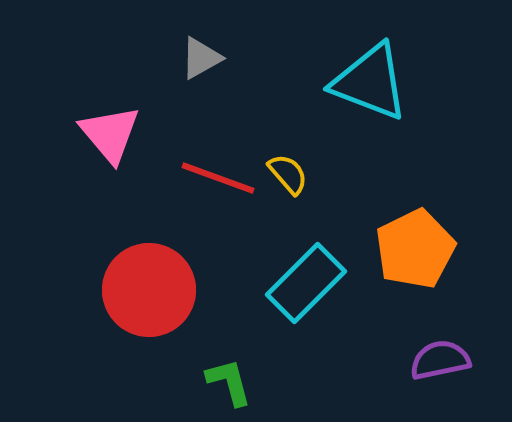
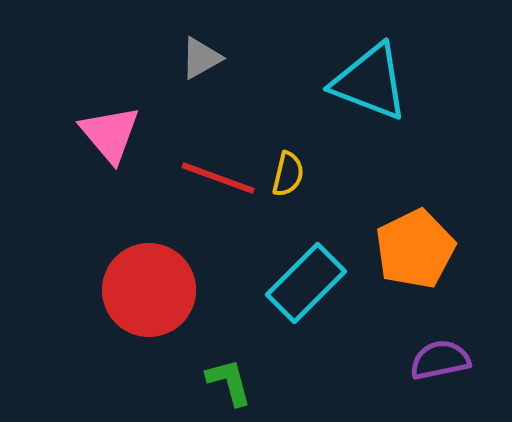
yellow semicircle: rotated 54 degrees clockwise
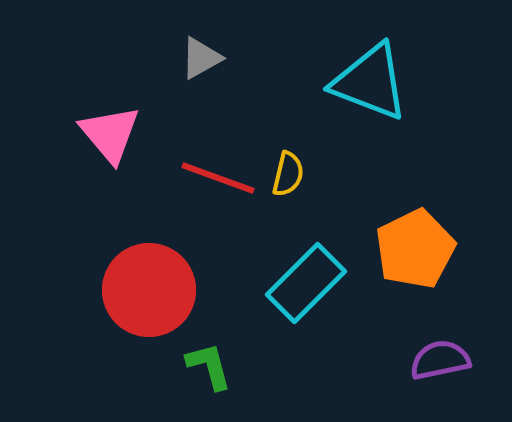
green L-shape: moved 20 px left, 16 px up
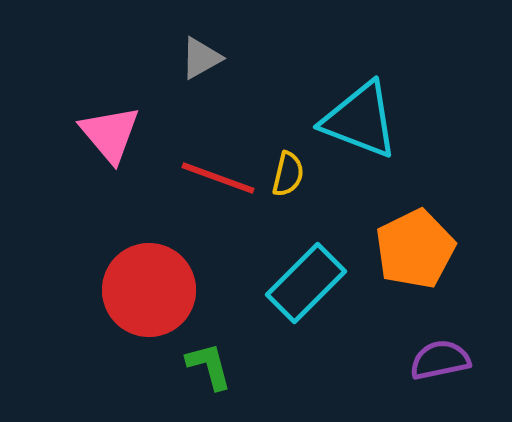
cyan triangle: moved 10 px left, 38 px down
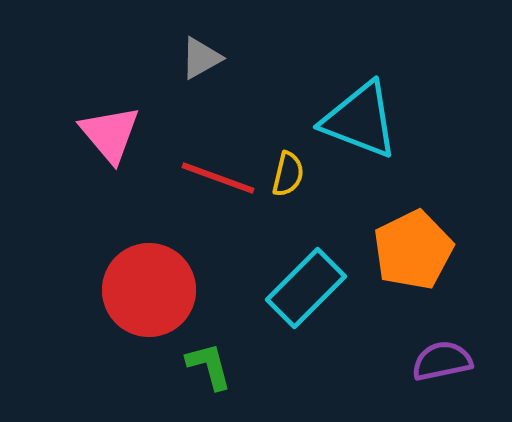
orange pentagon: moved 2 px left, 1 px down
cyan rectangle: moved 5 px down
purple semicircle: moved 2 px right, 1 px down
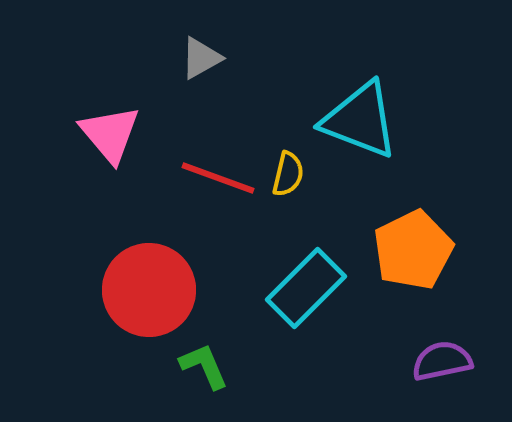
green L-shape: moved 5 px left; rotated 8 degrees counterclockwise
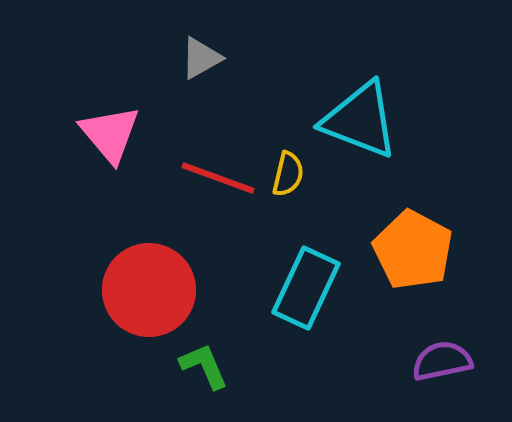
orange pentagon: rotated 18 degrees counterclockwise
cyan rectangle: rotated 20 degrees counterclockwise
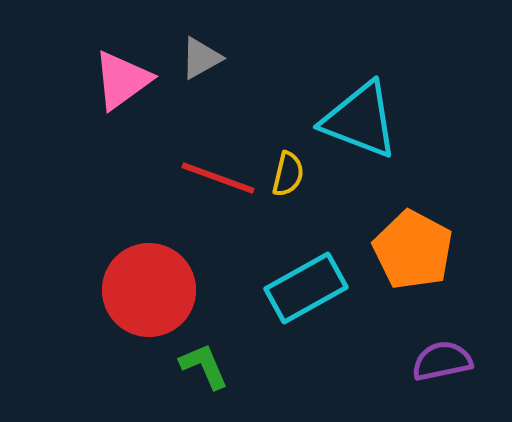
pink triangle: moved 12 px right, 54 px up; rotated 34 degrees clockwise
cyan rectangle: rotated 36 degrees clockwise
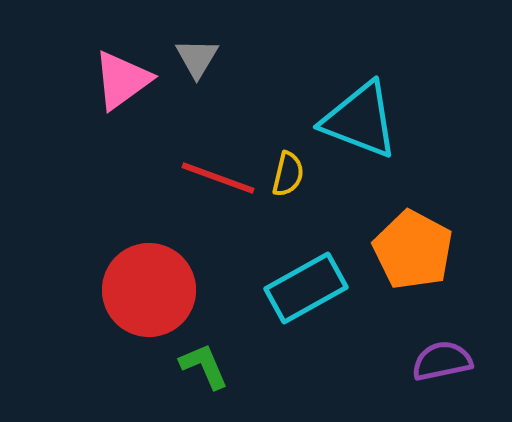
gray triangle: moved 4 px left; rotated 30 degrees counterclockwise
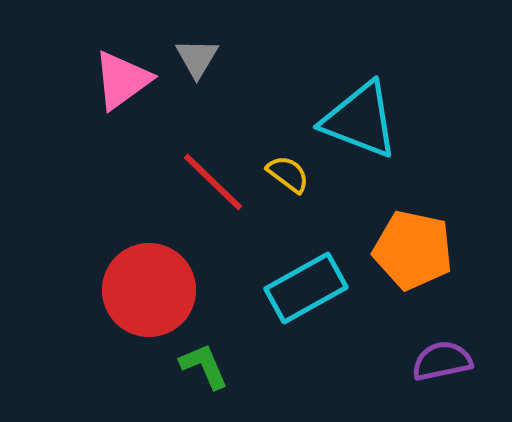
yellow semicircle: rotated 66 degrees counterclockwise
red line: moved 5 px left, 4 px down; rotated 24 degrees clockwise
orange pentagon: rotated 16 degrees counterclockwise
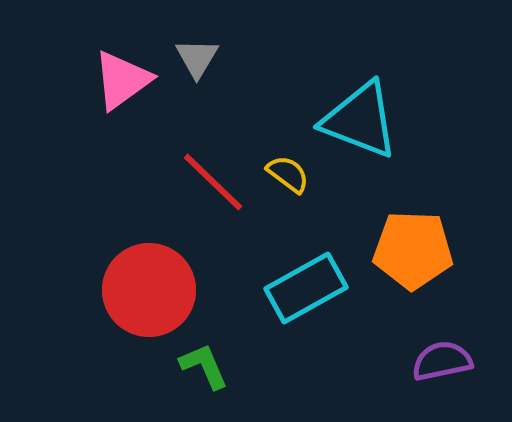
orange pentagon: rotated 10 degrees counterclockwise
